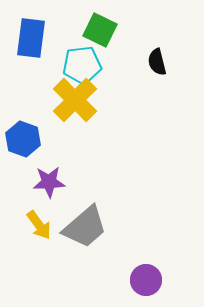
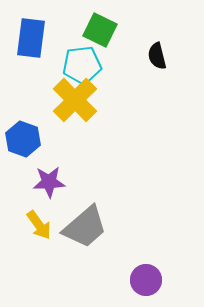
black semicircle: moved 6 px up
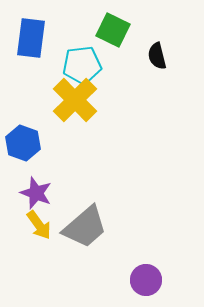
green square: moved 13 px right
blue hexagon: moved 4 px down
purple star: moved 13 px left, 11 px down; rotated 24 degrees clockwise
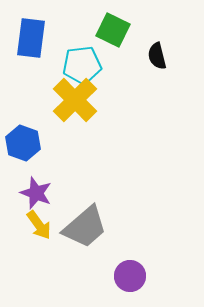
purple circle: moved 16 px left, 4 px up
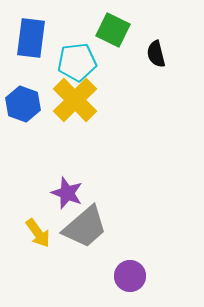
black semicircle: moved 1 px left, 2 px up
cyan pentagon: moved 5 px left, 3 px up
blue hexagon: moved 39 px up
purple star: moved 31 px right
yellow arrow: moved 1 px left, 8 px down
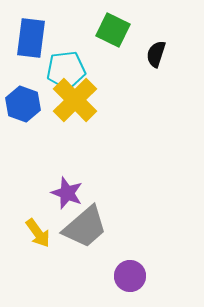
black semicircle: rotated 32 degrees clockwise
cyan pentagon: moved 11 px left, 8 px down
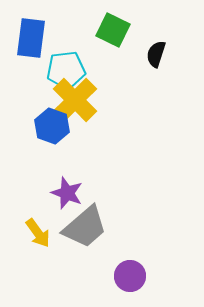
blue hexagon: moved 29 px right, 22 px down
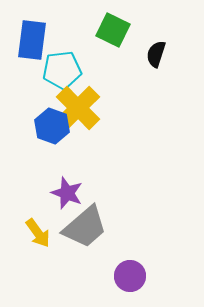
blue rectangle: moved 1 px right, 2 px down
cyan pentagon: moved 4 px left
yellow cross: moved 3 px right, 8 px down
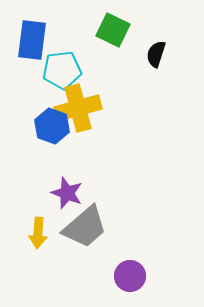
yellow cross: rotated 30 degrees clockwise
yellow arrow: rotated 40 degrees clockwise
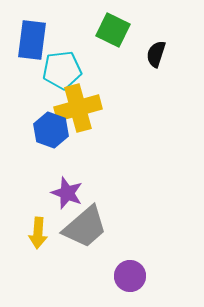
blue hexagon: moved 1 px left, 4 px down
